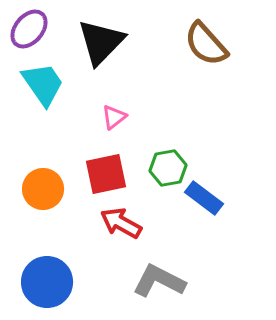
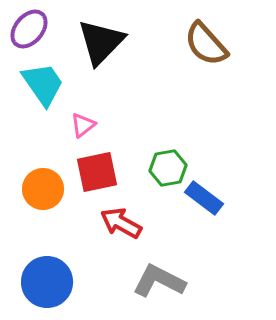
pink triangle: moved 31 px left, 8 px down
red square: moved 9 px left, 2 px up
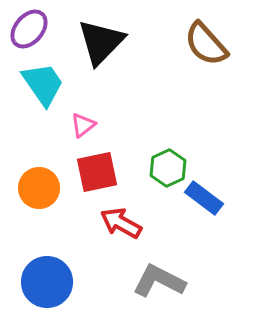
green hexagon: rotated 15 degrees counterclockwise
orange circle: moved 4 px left, 1 px up
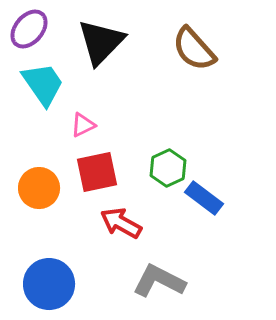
brown semicircle: moved 12 px left, 5 px down
pink triangle: rotated 12 degrees clockwise
blue circle: moved 2 px right, 2 px down
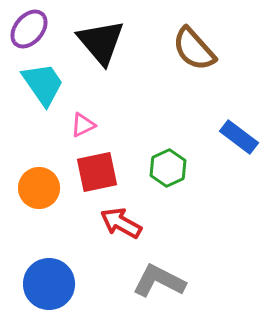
black triangle: rotated 24 degrees counterclockwise
blue rectangle: moved 35 px right, 61 px up
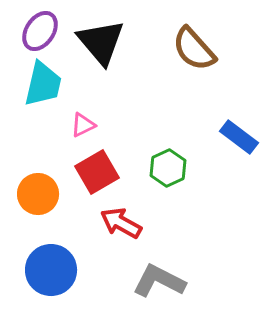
purple ellipse: moved 11 px right, 2 px down; rotated 6 degrees counterclockwise
cyan trapezoid: rotated 48 degrees clockwise
red square: rotated 18 degrees counterclockwise
orange circle: moved 1 px left, 6 px down
blue circle: moved 2 px right, 14 px up
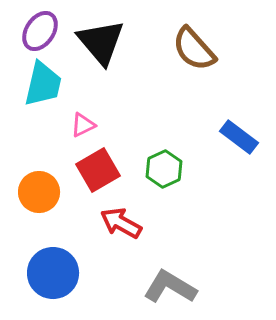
green hexagon: moved 4 px left, 1 px down
red square: moved 1 px right, 2 px up
orange circle: moved 1 px right, 2 px up
blue circle: moved 2 px right, 3 px down
gray L-shape: moved 11 px right, 6 px down; rotated 4 degrees clockwise
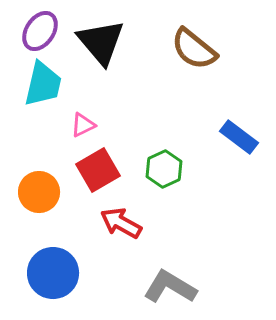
brown semicircle: rotated 9 degrees counterclockwise
